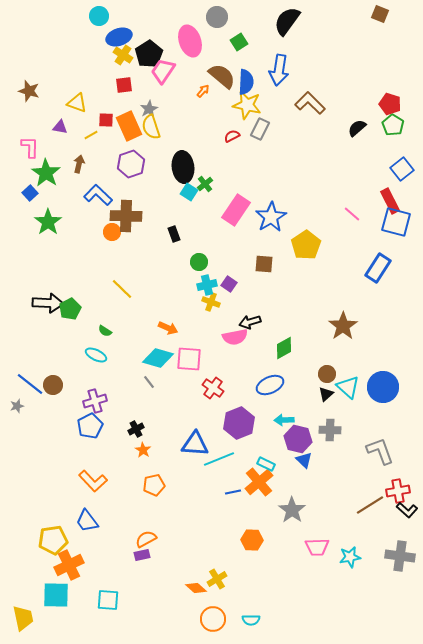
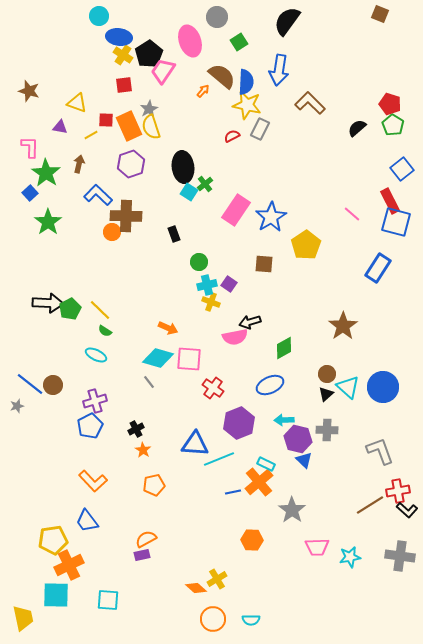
blue ellipse at (119, 37): rotated 25 degrees clockwise
yellow line at (122, 289): moved 22 px left, 21 px down
gray cross at (330, 430): moved 3 px left
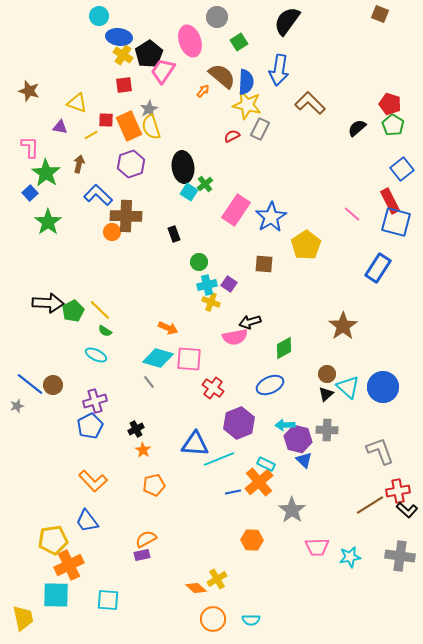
green pentagon at (70, 309): moved 3 px right, 2 px down
cyan arrow at (284, 420): moved 1 px right, 5 px down
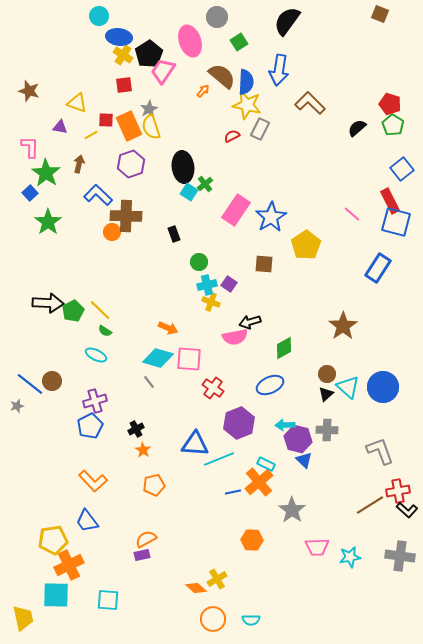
brown circle at (53, 385): moved 1 px left, 4 px up
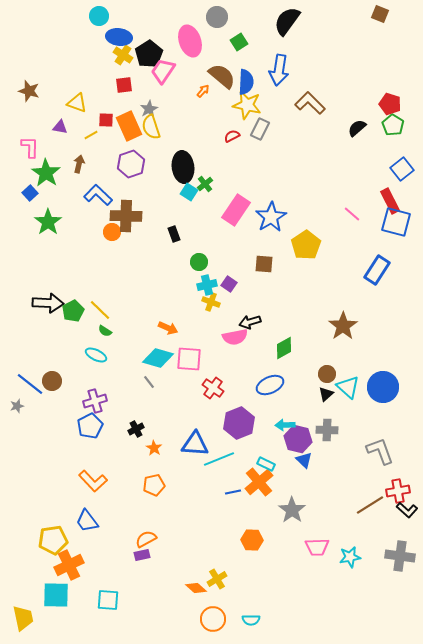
blue rectangle at (378, 268): moved 1 px left, 2 px down
orange star at (143, 450): moved 11 px right, 2 px up
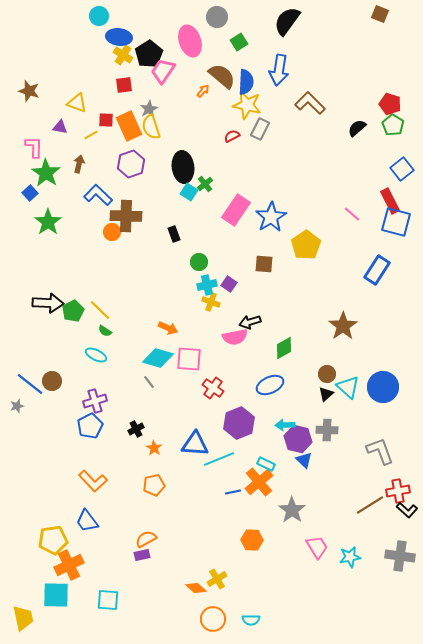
pink L-shape at (30, 147): moved 4 px right
pink trapezoid at (317, 547): rotated 120 degrees counterclockwise
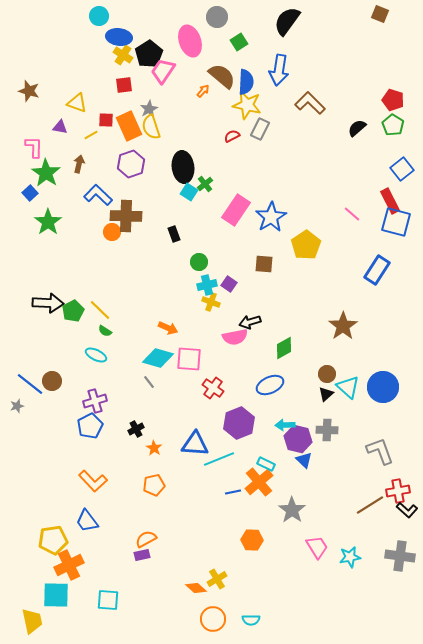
red pentagon at (390, 104): moved 3 px right, 4 px up
yellow trapezoid at (23, 618): moved 9 px right, 3 px down
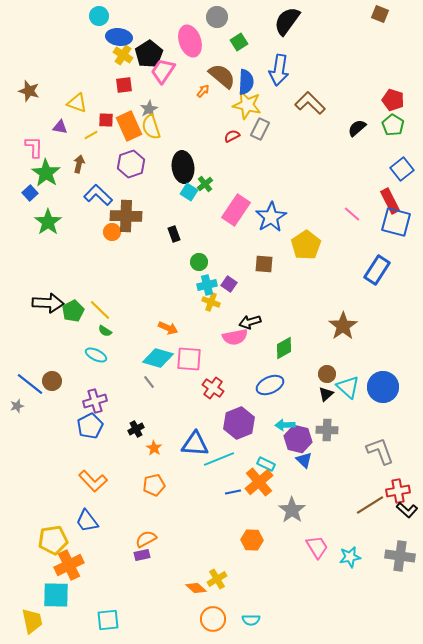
cyan square at (108, 600): moved 20 px down; rotated 10 degrees counterclockwise
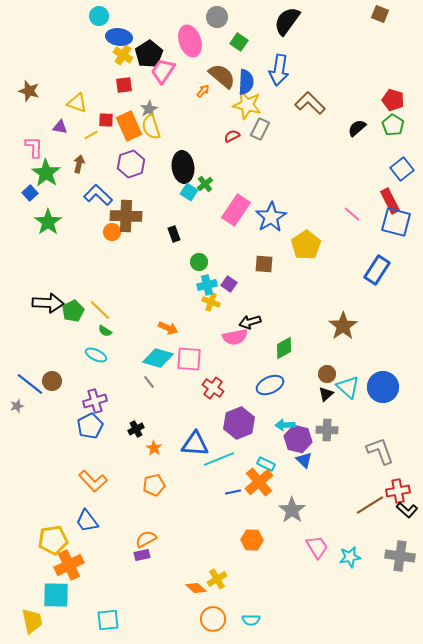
green square at (239, 42): rotated 24 degrees counterclockwise
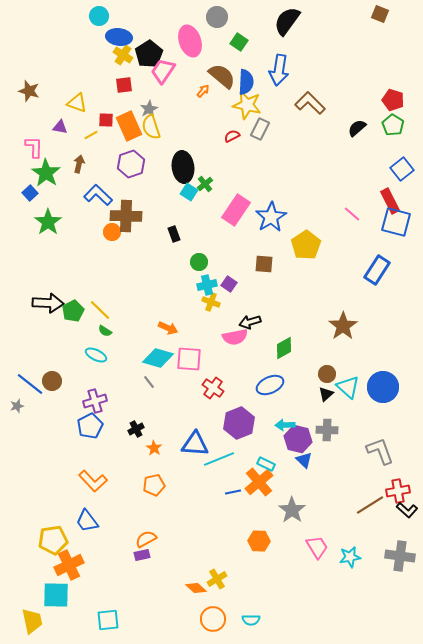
orange hexagon at (252, 540): moved 7 px right, 1 px down
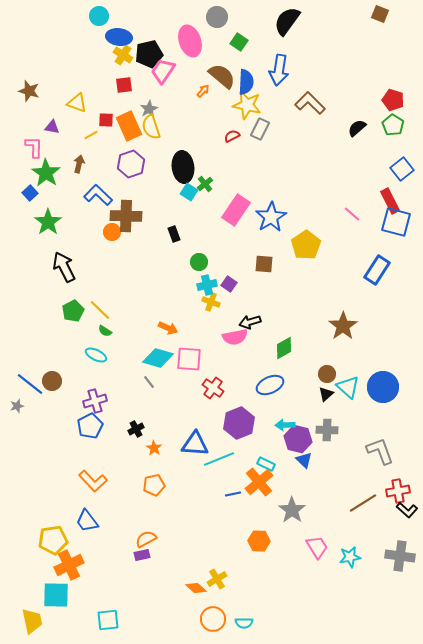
black pentagon at (149, 54): rotated 20 degrees clockwise
purple triangle at (60, 127): moved 8 px left
black arrow at (48, 303): moved 16 px right, 36 px up; rotated 120 degrees counterclockwise
blue line at (233, 492): moved 2 px down
brown line at (370, 505): moved 7 px left, 2 px up
cyan semicircle at (251, 620): moved 7 px left, 3 px down
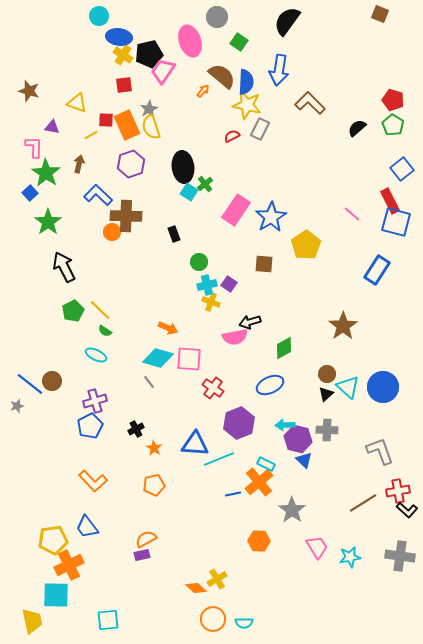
orange rectangle at (129, 126): moved 2 px left, 1 px up
blue trapezoid at (87, 521): moved 6 px down
